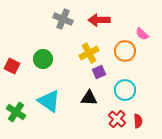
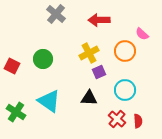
gray cross: moved 7 px left, 5 px up; rotated 18 degrees clockwise
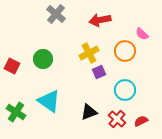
red arrow: moved 1 px right; rotated 10 degrees counterclockwise
black triangle: moved 14 px down; rotated 24 degrees counterclockwise
red semicircle: moved 3 px right; rotated 112 degrees counterclockwise
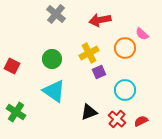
orange circle: moved 3 px up
green circle: moved 9 px right
cyan triangle: moved 5 px right, 10 px up
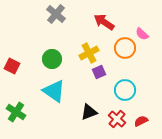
red arrow: moved 4 px right, 2 px down; rotated 45 degrees clockwise
